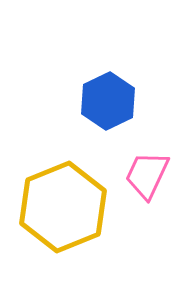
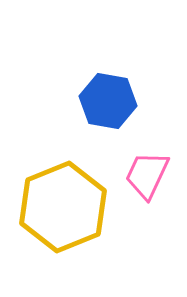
blue hexagon: rotated 24 degrees counterclockwise
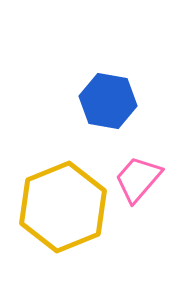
pink trapezoid: moved 9 px left, 4 px down; rotated 16 degrees clockwise
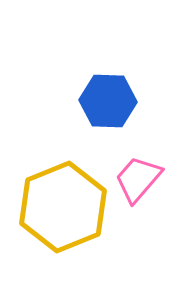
blue hexagon: rotated 8 degrees counterclockwise
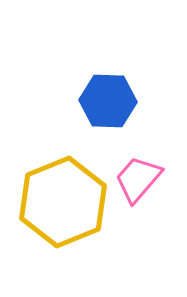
yellow hexagon: moved 5 px up
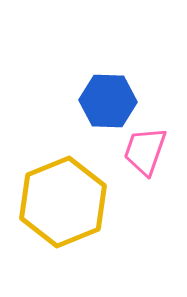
pink trapezoid: moved 7 px right, 28 px up; rotated 22 degrees counterclockwise
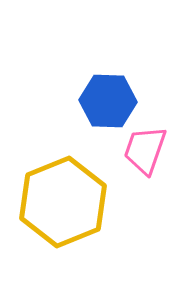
pink trapezoid: moved 1 px up
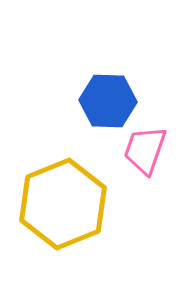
yellow hexagon: moved 2 px down
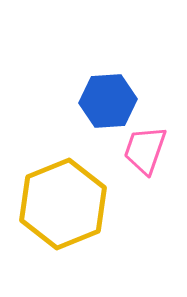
blue hexagon: rotated 6 degrees counterclockwise
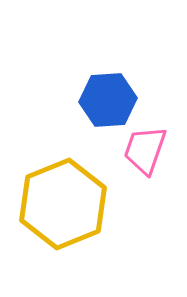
blue hexagon: moved 1 px up
